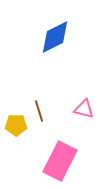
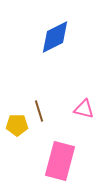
yellow pentagon: moved 1 px right
pink rectangle: rotated 12 degrees counterclockwise
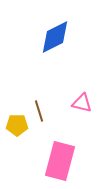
pink triangle: moved 2 px left, 6 px up
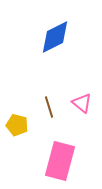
pink triangle: rotated 25 degrees clockwise
brown line: moved 10 px right, 4 px up
yellow pentagon: rotated 15 degrees clockwise
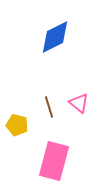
pink triangle: moved 3 px left
pink rectangle: moved 6 px left
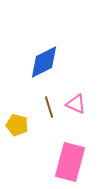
blue diamond: moved 11 px left, 25 px down
pink triangle: moved 3 px left, 1 px down; rotated 15 degrees counterclockwise
pink rectangle: moved 16 px right, 1 px down
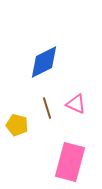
brown line: moved 2 px left, 1 px down
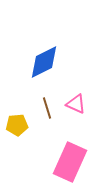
yellow pentagon: rotated 20 degrees counterclockwise
pink rectangle: rotated 9 degrees clockwise
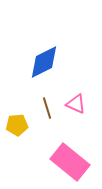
pink rectangle: rotated 75 degrees counterclockwise
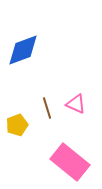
blue diamond: moved 21 px left, 12 px up; rotated 6 degrees clockwise
yellow pentagon: rotated 15 degrees counterclockwise
